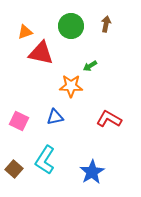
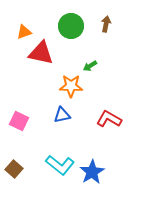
orange triangle: moved 1 px left
blue triangle: moved 7 px right, 2 px up
cyan L-shape: moved 15 px right, 5 px down; rotated 84 degrees counterclockwise
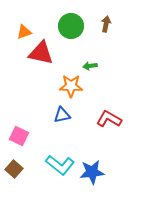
green arrow: rotated 24 degrees clockwise
pink square: moved 15 px down
blue star: rotated 25 degrees clockwise
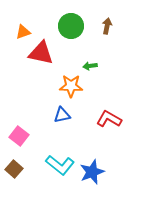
brown arrow: moved 1 px right, 2 px down
orange triangle: moved 1 px left
pink square: rotated 12 degrees clockwise
blue star: rotated 15 degrees counterclockwise
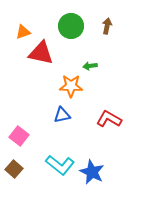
blue star: rotated 25 degrees counterclockwise
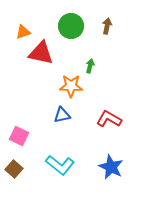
green arrow: rotated 112 degrees clockwise
pink square: rotated 12 degrees counterclockwise
blue star: moved 19 px right, 5 px up
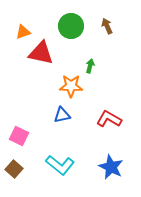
brown arrow: rotated 35 degrees counterclockwise
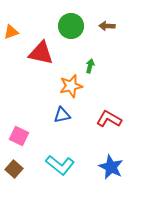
brown arrow: rotated 63 degrees counterclockwise
orange triangle: moved 12 px left
orange star: rotated 15 degrees counterclockwise
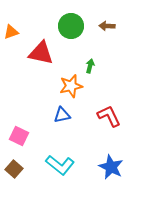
red L-shape: moved 3 px up; rotated 35 degrees clockwise
